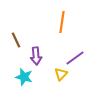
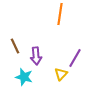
orange line: moved 2 px left, 8 px up
brown line: moved 1 px left, 6 px down
purple line: rotated 24 degrees counterclockwise
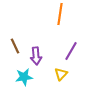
purple line: moved 4 px left, 7 px up
cyan star: rotated 24 degrees counterclockwise
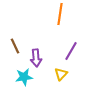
purple arrow: moved 2 px down
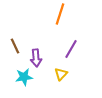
orange line: rotated 10 degrees clockwise
purple line: moved 2 px up
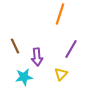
purple arrow: moved 1 px right, 1 px up
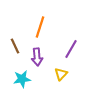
orange line: moved 20 px left, 13 px down
cyan star: moved 2 px left, 2 px down
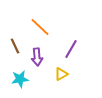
orange line: rotated 65 degrees counterclockwise
yellow triangle: rotated 16 degrees clockwise
cyan star: moved 2 px left
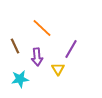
orange line: moved 2 px right, 1 px down
yellow triangle: moved 3 px left, 5 px up; rotated 32 degrees counterclockwise
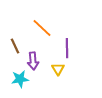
purple line: moved 4 px left, 1 px up; rotated 30 degrees counterclockwise
purple arrow: moved 4 px left, 4 px down
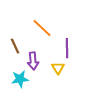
yellow triangle: moved 1 px up
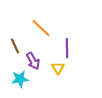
orange line: moved 1 px left
purple arrow: rotated 24 degrees counterclockwise
